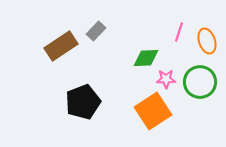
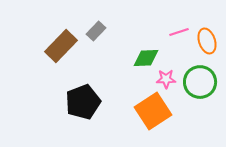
pink line: rotated 54 degrees clockwise
brown rectangle: rotated 12 degrees counterclockwise
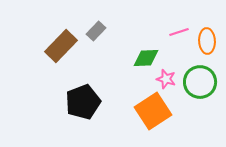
orange ellipse: rotated 15 degrees clockwise
pink star: rotated 18 degrees clockwise
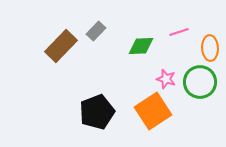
orange ellipse: moved 3 px right, 7 px down
green diamond: moved 5 px left, 12 px up
black pentagon: moved 14 px right, 10 px down
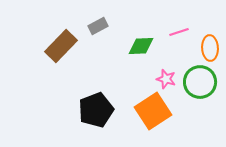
gray rectangle: moved 2 px right, 5 px up; rotated 18 degrees clockwise
black pentagon: moved 1 px left, 2 px up
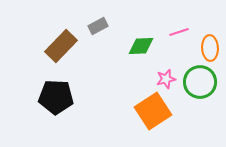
pink star: rotated 30 degrees counterclockwise
black pentagon: moved 40 px left, 13 px up; rotated 24 degrees clockwise
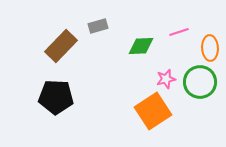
gray rectangle: rotated 12 degrees clockwise
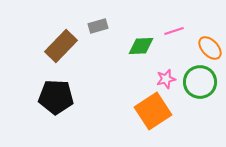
pink line: moved 5 px left, 1 px up
orange ellipse: rotated 40 degrees counterclockwise
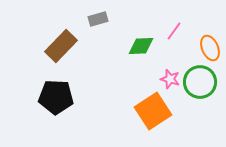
gray rectangle: moved 7 px up
pink line: rotated 36 degrees counterclockwise
orange ellipse: rotated 20 degrees clockwise
pink star: moved 4 px right; rotated 30 degrees clockwise
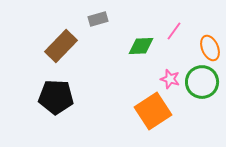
green circle: moved 2 px right
